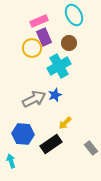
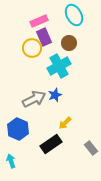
blue hexagon: moved 5 px left, 5 px up; rotated 20 degrees clockwise
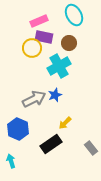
purple rectangle: rotated 54 degrees counterclockwise
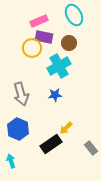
blue star: rotated 16 degrees clockwise
gray arrow: moved 13 px left, 5 px up; rotated 100 degrees clockwise
yellow arrow: moved 1 px right, 5 px down
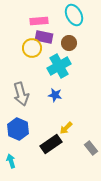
pink rectangle: rotated 18 degrees clockwise
blue star: rotated 16 degrees clockwise
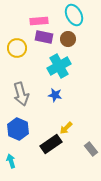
brown circle: moved 1 px left, 4 px up
yellow circle: moved 15 px left
gray rectangle: moved 1 px down
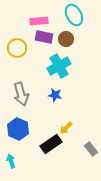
brown circle: moved 2 px left
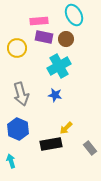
black rectangle: rotated 25 degrees clockwise
gray rectangle: moved 1 px left, 1 px up
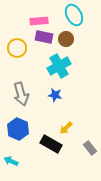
black rectangle: rotated 40 degrees clockwise
cyan arrow: rotated 48 degrees counterclockwise
